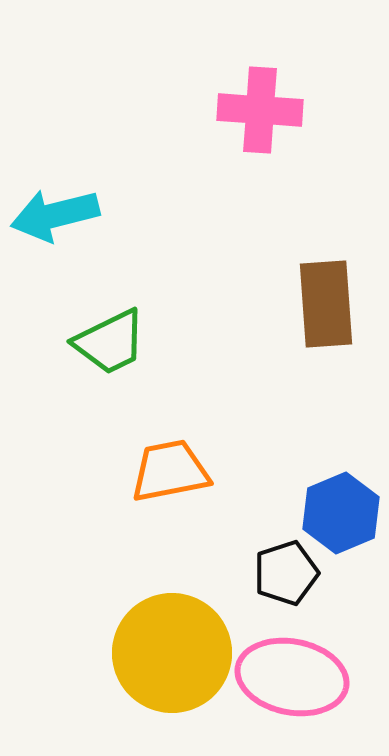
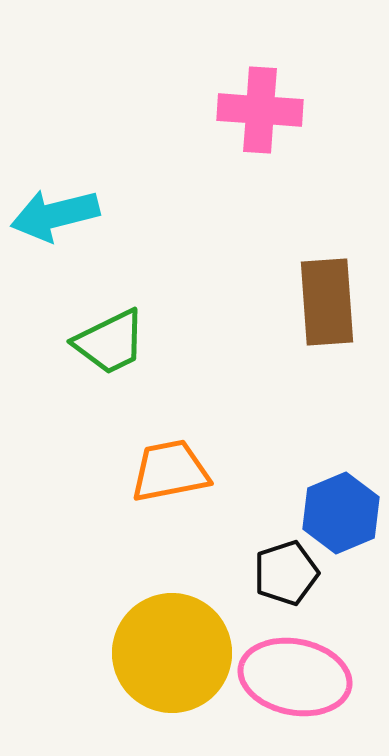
brown rectangle: moved 1 px right, 2 px up
pink ellipse: moved 3 px right
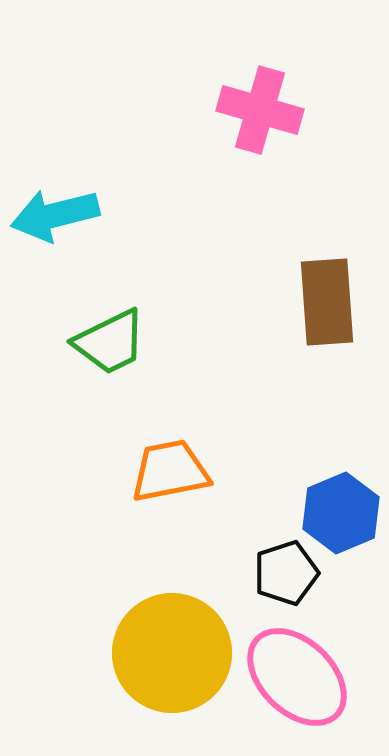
pink cross: rotated 12 degrees clockwise
pink ellipse: moved 2 px right; rotated 33 degrees clockwise
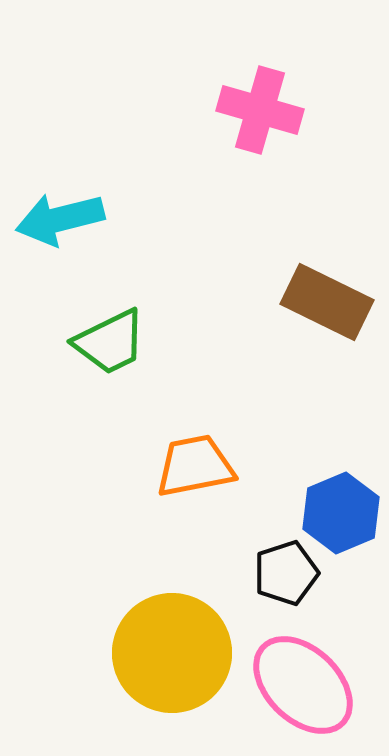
cyan arrow: moved 5 px right, 4 px down
brown rectangle: rotated 60 degrees counterclockwise
orange trapezoid: moved 25 px right, 5 px up
pink ellipse: moved 6 px right, 8 px down
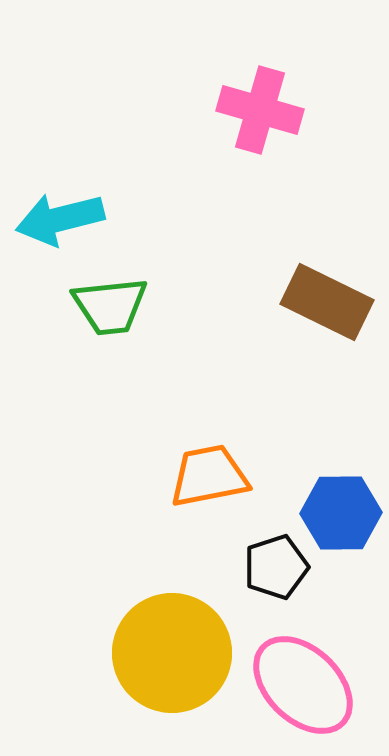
green trapezoid: moved 36 px up; rotated 20 degrees clockwise
orange trapezoid: moved 14 px right, 10 px down
blue hexagon: rotated 22 degrees clockwise
black pentagon: moved 10 px left, 6 px up
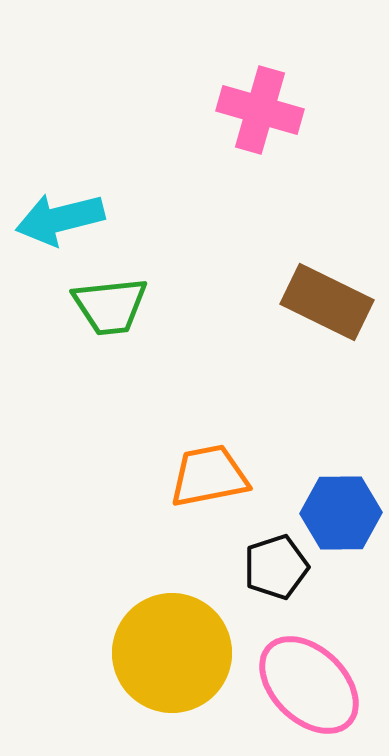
pink ellipse: moved 6 px right
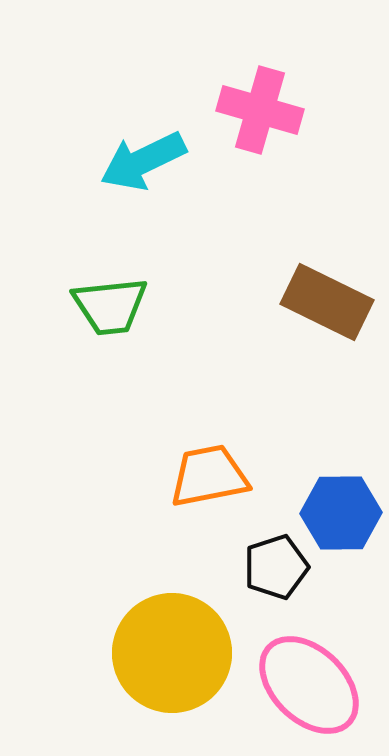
cyan arrow: moved 83 px right, 58 px up; rotated 12 degrees counterclockwise
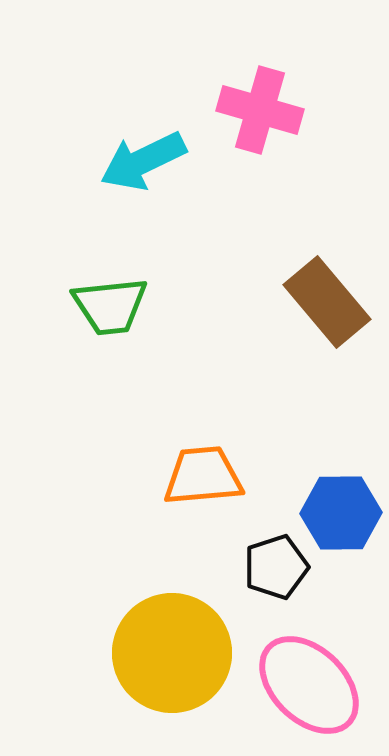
brown rectangle: rotated 24 degrees clockwise
orange trapezoid: moved 6 px left; rotated 6 degrees clockwise
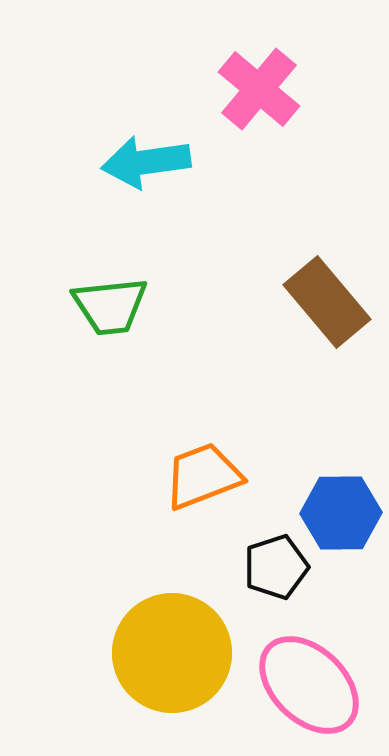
pink cross: moved 1 px left, 21 px up; rotated 24 degrees clockwise
cyan arrow: moved 3 px right, 1 px down; rotated 18 degrees clockwise
orange trapezoid: rotated 16 degrees counterclockwise
